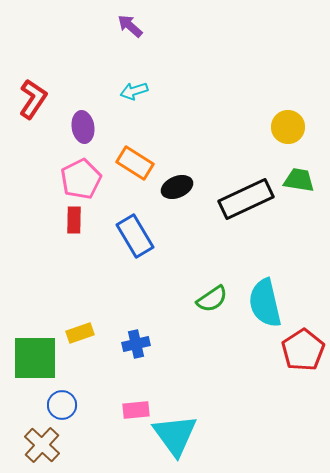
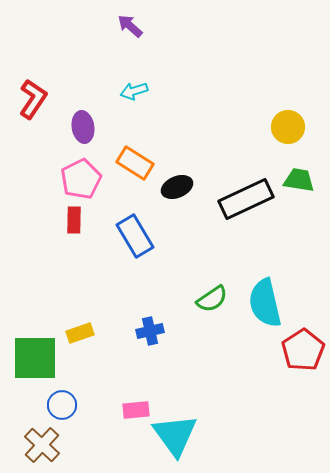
blue cross: moved 14 px right, 13 px up
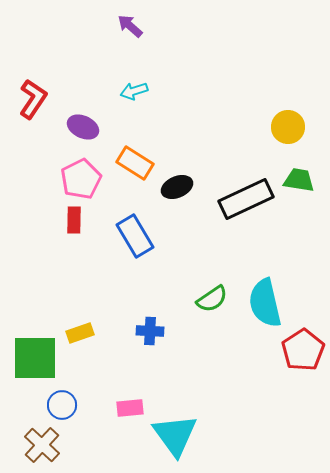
purple ellipse: rotated 56 degrees counterclockwise
blue cross: rotated 16 degrees clockwise
pink rectangle: moved 6 px left, 2 px up
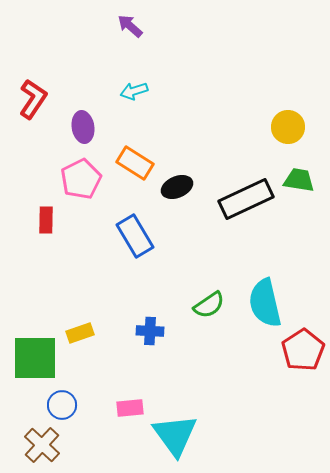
purple ellipse: rotated 56 degrees clockwise
red rectangle: moved 28 px left
green semicircle: moved 3 px left, 6 px down
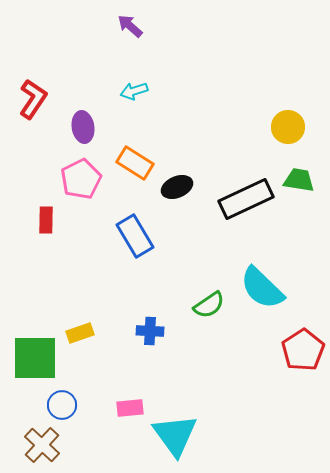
cyan semicircle: moved 3 px left, 15 px up; rotated 33 degrees counterclockwise
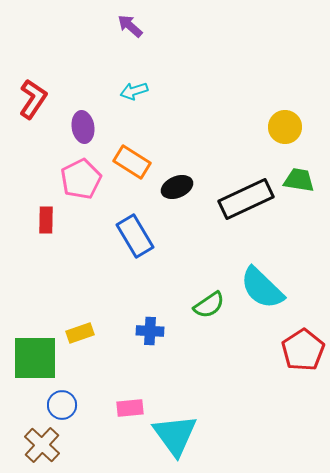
yellow circle: moved 3 px left
orange rectangle: moved 3 px left, 1 px up
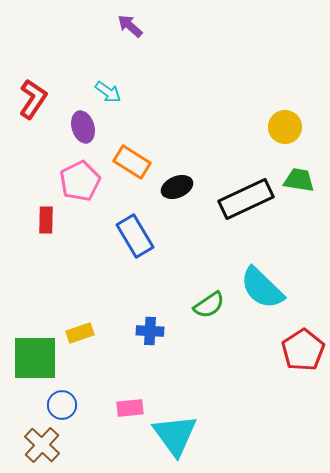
cyan arrow: moved 26 px left, 1 px down; rotated 128 degrees counterclockwise
purple ellipse: rotated 8 degrees counterclockwise
pink pentagon: moved 1 px left, 2 px down
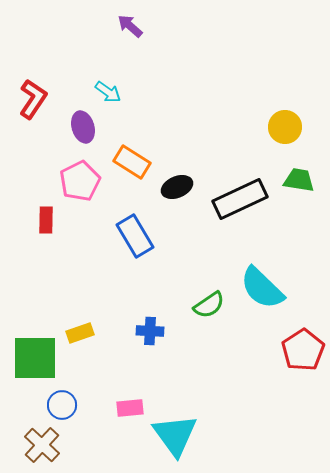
black rectangle: moved 6 px left
